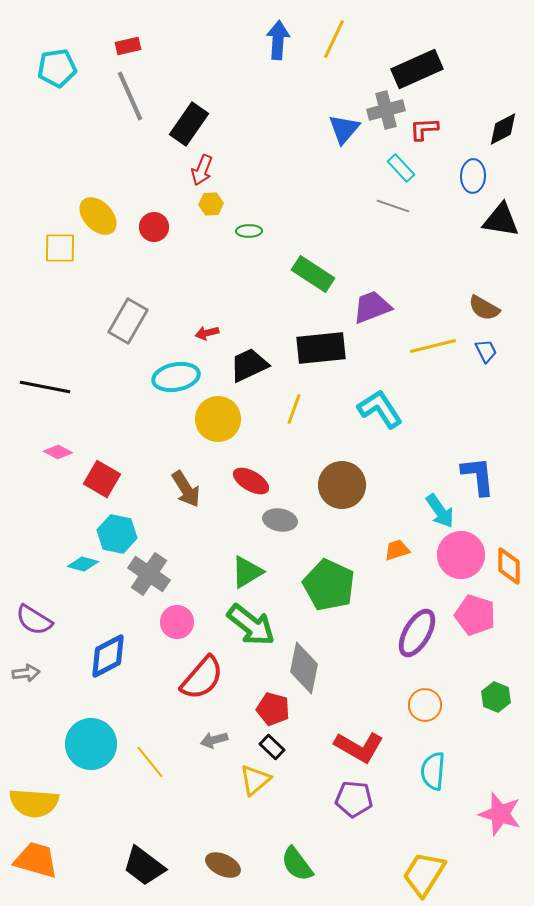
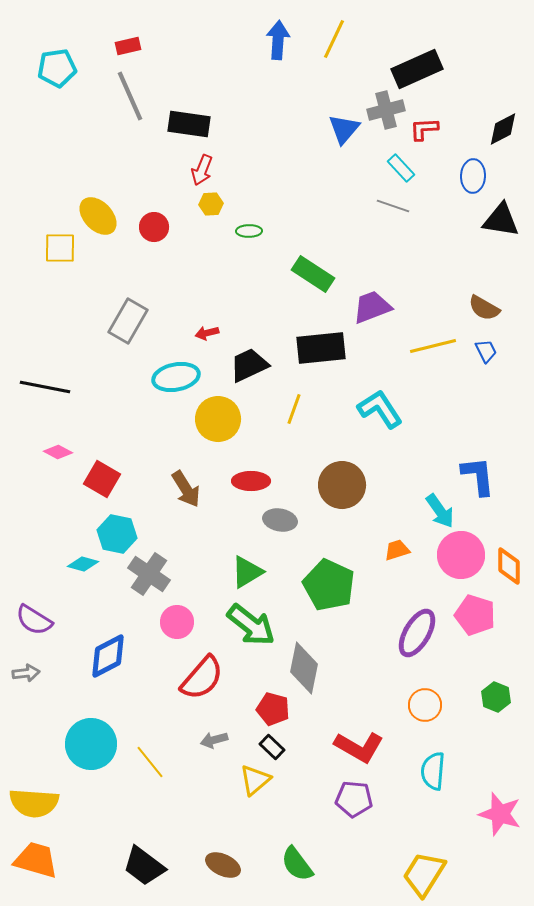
black rectangle at (189, 124): rotated 63 degrees clockwise
red ellipse at (251, 481): rotated 30 degrees counterclockwise
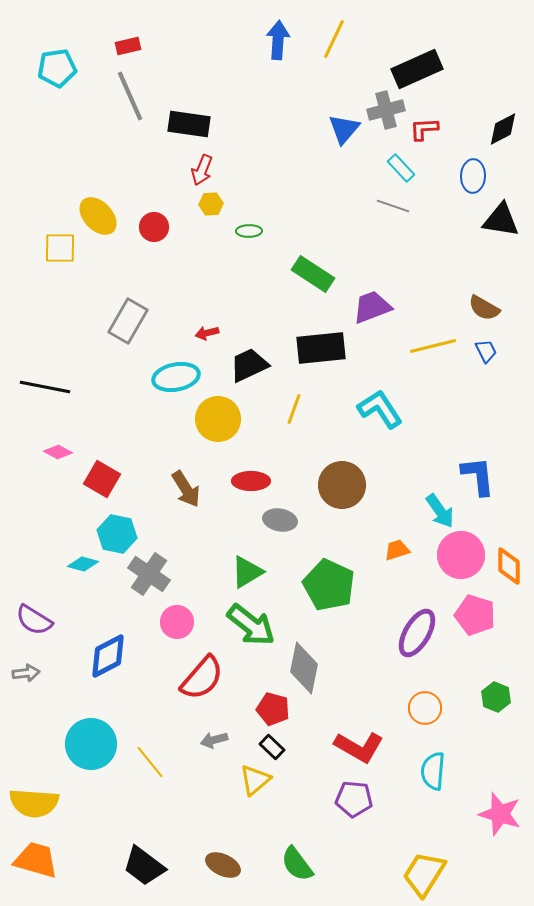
orange circle at (425, 705): moved 3 px down
